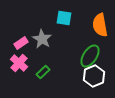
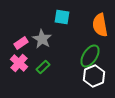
cyan square: moved 2 px left, 1 px up
green rectangle: moved 5 px up
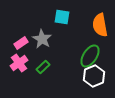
pink cross: rotated 12 degrees clockwise
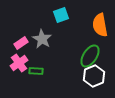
cyan square: moved 1 px left, 2 px up; rotated 28 degrees counterclockwise
green rectangle: moved 7 px left, 4 px down; rotated 48 degrees clockwise
